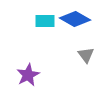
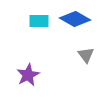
cyan rectangle: moved 6 px left
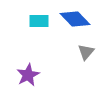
blue diamond: rotated 16 degrees clockwise
gray triangle: moved 3 px up; rotated 18 degrees clockwise
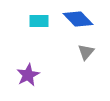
blue diamond: moved 3 px right
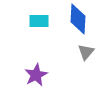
blue diamond: rotated 48 degrees clockwise
purple star: moved 8 px right
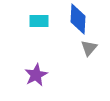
gray triangle: moved 3 px right, 4 px up
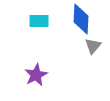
blue diamond: moved 3 px right
gray triangle: moved 4 px right, 2 px up
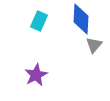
cyan rectangle: rotated 66 degrees counterclockwise
gray triangle: moved 1 px right, 1 px up
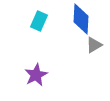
gray triangle: rotated 18 degrees clockwise
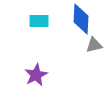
cyan rectangle: rotated 66 degrees clockwise
gray triangle: rotated 18 degrees clockwise
